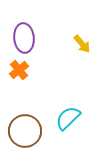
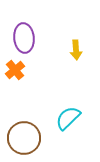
yellow arrow: moved 6 px left, 6 px down; rotated 36 degrees clockwise
orange cross: moved 4 px left
brown circle: moved 1 px left, 7 px down
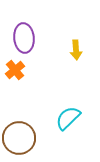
brown circle: moved 5 px left
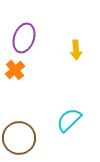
purple ellipse: rotated 24 degrees clockwise
cyan semicircle: moved 1 px right, 2 px down
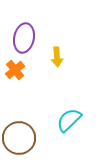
purple ellipse: rotated 8 degrees counterclockwise
yellow arrow: moved 19 px left, 7 px down
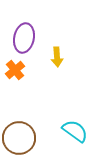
cyan semicircle: moved 6 px right, 11 px down; rotated 80 degrees clockwise
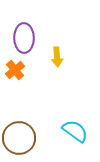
purple ellipse: rotated 12 degrees counterclockwise
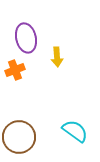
purple ellipse: moved 2 px right; rotated 12 degrees counterclockwise
orange cross: rotated 18 degrees clockwise
brown circle: moved 1 px up
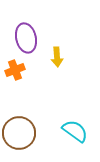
brown circle: moved 4 px up
